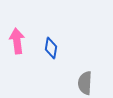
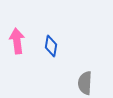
blue diamond: moved 2 px up
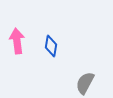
gray semicircle: rotated 25 degrees clockwise
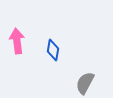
blue diamond: moved 2 px right, 4 px down
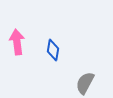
pink arrow: moved 1 px down
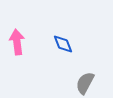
blue diamond: moved 10 px right, 6 px up; rotated 30 degrees counterclockwise
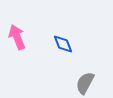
pink arrow: moved 5 px up; rotated 15 degrees counterclockwise
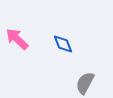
pink arrow: moved 2 px down; rotated 25 degrees counterclockwise
